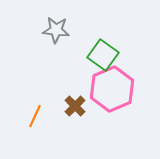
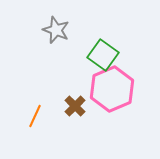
gray star: rotated 16 degrees clockwise
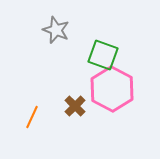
green square: rotated 16 degrees counterclockwise
pink hexagon: rotated 9 degrees counterclockwise
orange line: moved 3 px left, 1 px down
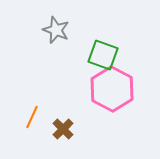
brown cross: moved 12 px left, 23 px down
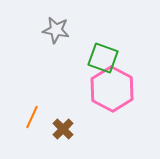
gray star: rotated 12 degrees counterclockwise
green square: moved 3 px down
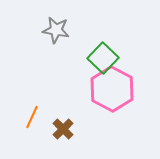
green square: rotated 24 degrees clockwise
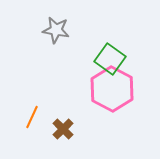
green square: moved 7 px right, 1 px down; rotated 8 degrees counterclockwise
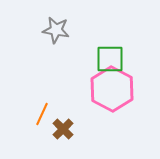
green square: rotated 36 degrees counterclockwise
orange line: moved 10 px right, 3 px up
